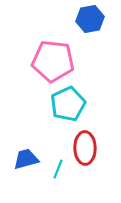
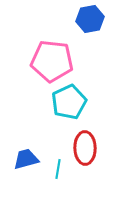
pink pentagon: moved 1 px left
cyan pentagon: moved 1 px right, 2 px up
cyan line: rotated 12 degrees counterclockwise
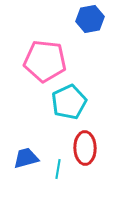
pink pentagon: moved 7 px left
blue trapezoid: moved 1 px up
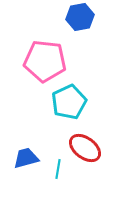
blue hexagon: moved 10 px left, 2 px up
red ellipse: rotated 52 degrees counterclockwise
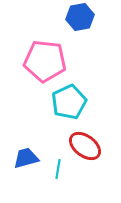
red ellipse: moved 2 px up
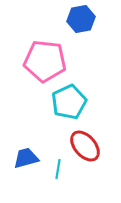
blue hexagon: moved 1 px right, 2 px down
red ellipse: rotated 12 degrees clockwise
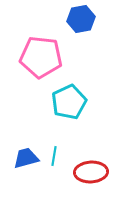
pink pentagon: moved 4 px left, 4 px up
red ellipse: moved 6 px right, 26 px down; rotated 52 degrees counterclockwise
cyan line: moved 4 px left, 13 px up
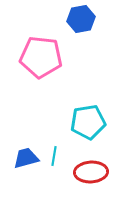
cyan pentagon: moved 19 px right, 20 px down; rotated 16 degrees clockwise
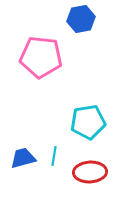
blue trapezoid: moved 3 px left
red ellipse: moved 1 px left
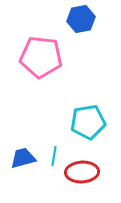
red ellipse: moved 8 px left
